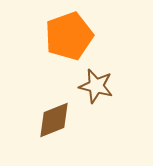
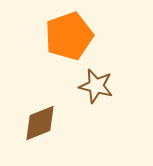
brown diamond: moved 14 px left, 3 px down
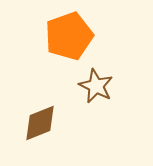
brown star: rotated 12 degrees clockwise
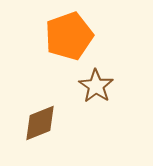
brown star: rotated 8 degrees clockwise
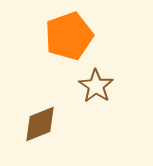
brown diamond: moved 1 px down
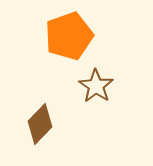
brown diamond: rotated 24 degrees counterclockwise
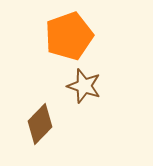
brown star: moved 12 px left; rotated 16 degrees counterclockwise
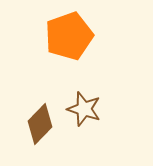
brown star: moved 23 px down
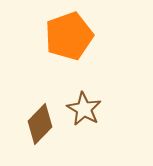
brown star: rotated 12 degrees clockwise
